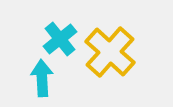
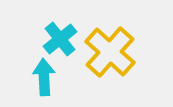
cyan arrow: moved 2 px right, 1 px up
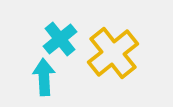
yellow cross: moved 3 px right, 1 px down; rotated 9 degrees clockwise
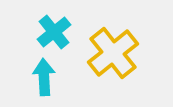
cyan cross: moved 6 px left, 7 px up
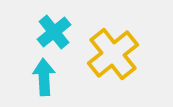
yellow cross: moved 1 px down
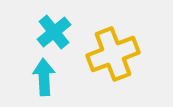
yellow cross: rotated 18 degrees clockwise
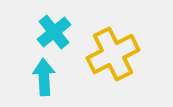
yellow cross: rotated 6 degrees counterclockwise
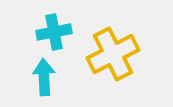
cyan cross: rotated 28 degrees clockwise
